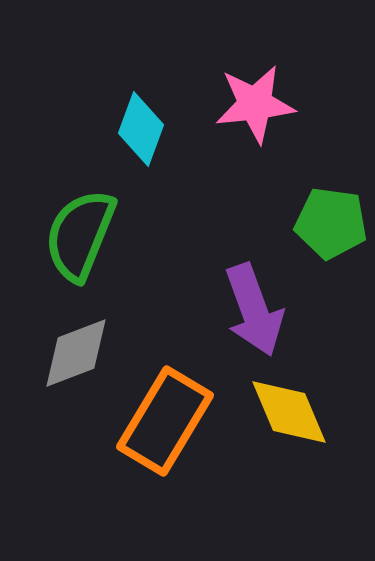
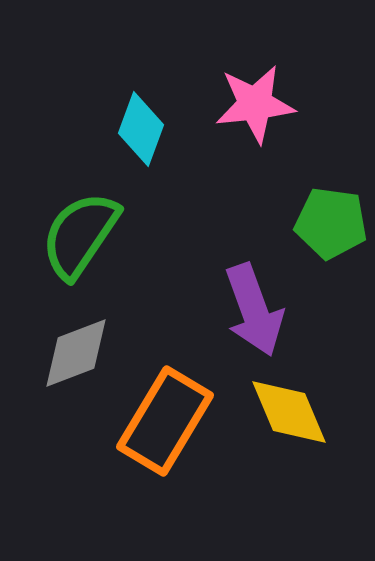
green semicircle: rotated 12 degrees clockwise
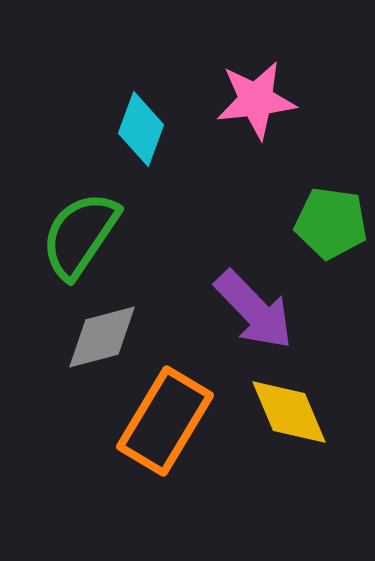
pink star: moved 1 px right, 4 px up
purple arrow: rotated 24 degrees counterclockwise
gray diamond: moved 26 px right, 16 px up; rotated 6 degrees clockwise
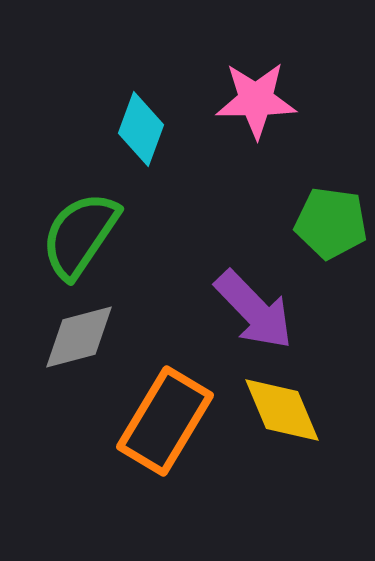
pink star: rotated 6 degrees clockwise
gray diamond: moved 23 px left
yellow diamond: moved 7 px left, 2 px up
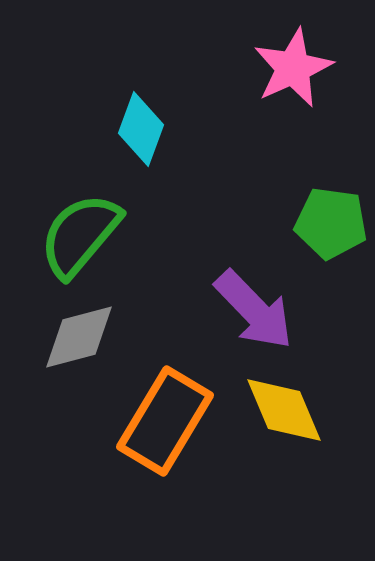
pink star: moved 37 px right, 32 px up; rotated 24 degrees counterclockwise
green semicircle: rotated 6 degrees clockwise
yellow diamond: moved 2 px right
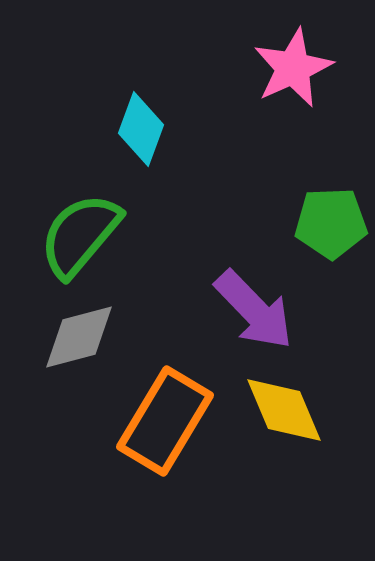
green pentagon: rotated 10 degrees counterclockwise
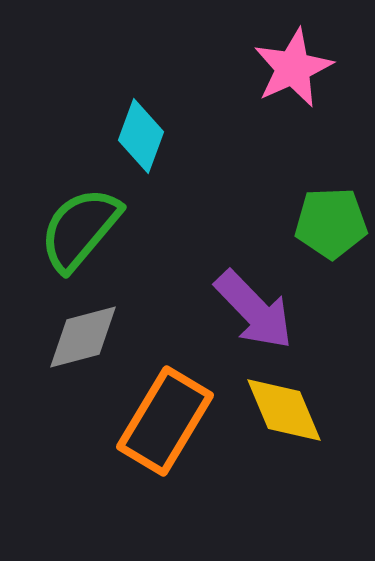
cyan diamond: moved 7 px down
green semicircle: moved 6 px up
gray diamond: moved 4 px right
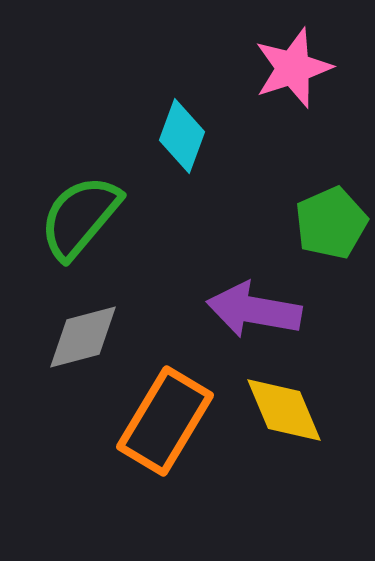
pink star: rotated 6 degrees clockwise
cyan diamond: moved 41 px right
green pentagon: rotated 22 degrees counterclockwise
green semicircle: moved 12 px up
purple arrow: rotated 144 degrees clockwise
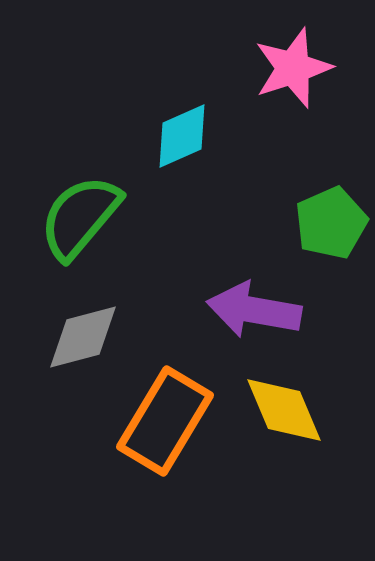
cyan diamond: rotated 46 degrees clockwise
